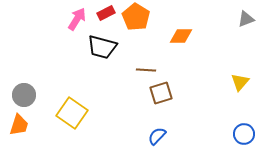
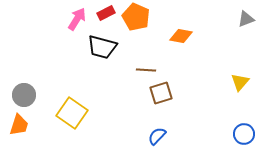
orange pentagon: rotated 8 degrees counterclockwise
orange diamond: rotated 10 degrees clockwise
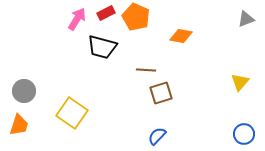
gray circle: moved 4 px up
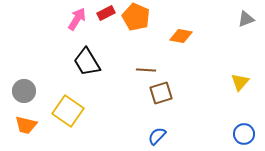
black trapezoid: moved 15 px left, 15 px down; rotated 44 degrees clockwise
yellow square: moved 4 px left, 2 px up
orange trapezoid: moved 7 px right; rotated 85 degrees clockwise
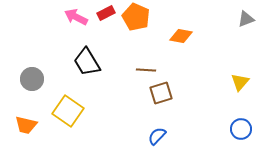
pink arrow: moved 1 px left, 2 px up; rotated 95 degrees counterclockwise
gray circle: moved 8 px right, 12 px up
blue circle: moved 3 px left, 5 px up
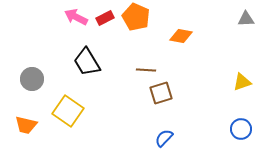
red rectangle: moved 1 px left, 5 px down
gray triangle: rotated 18 degrees clockwise
yellow triangle: moved 2 px right; rotated 30 degrees clockwise
blue semicircle: moved 7 px right, 2 px down
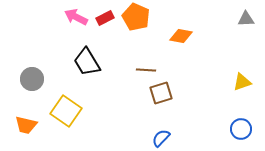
yellow square: moved 2 px left
blue semicircle: moved 3 px left
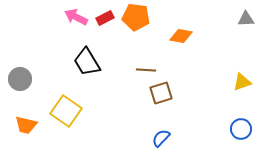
orange pentagon: rotated 16 degrees counterclockwise
gray circle: moved 12 px left
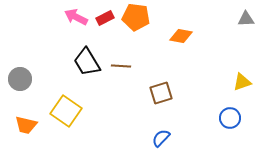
brown line: moved 25 px left, 4 px up
blue circle: moved 11 px left, 11 px up
